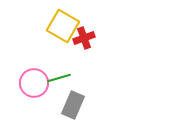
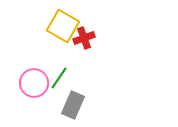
green line: rotated 40 degrees counterclockwise
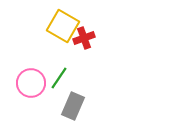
pink circle: moved 3 px left
gray rectangle: moved 1 px down
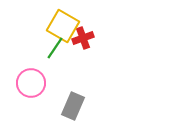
red cross: moved 1 px left
green line: moved 4 px left, 30 px up
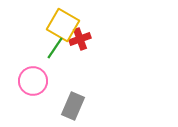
yellow square: moved 1 px up
red cross: moved 3 px left, 1 px down
pink circle: moved 2 px right, 2 px up
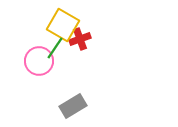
pink circle: moved 6 px right, 20 px up
gray rectangle: rotated 36 degrees clockwise
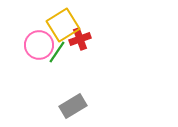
yellow square: rotated 28 degrees clockwise
green line: moved 2 px right, 4 px down
pink circle: moved 16 px up
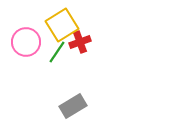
yellow square: moved 1 px left
red cross: moved 3 px down
pink circle: moved 13 px left, 3 px up
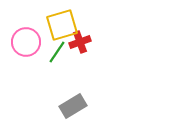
yellow square: rotated 16 degrees clockwise
